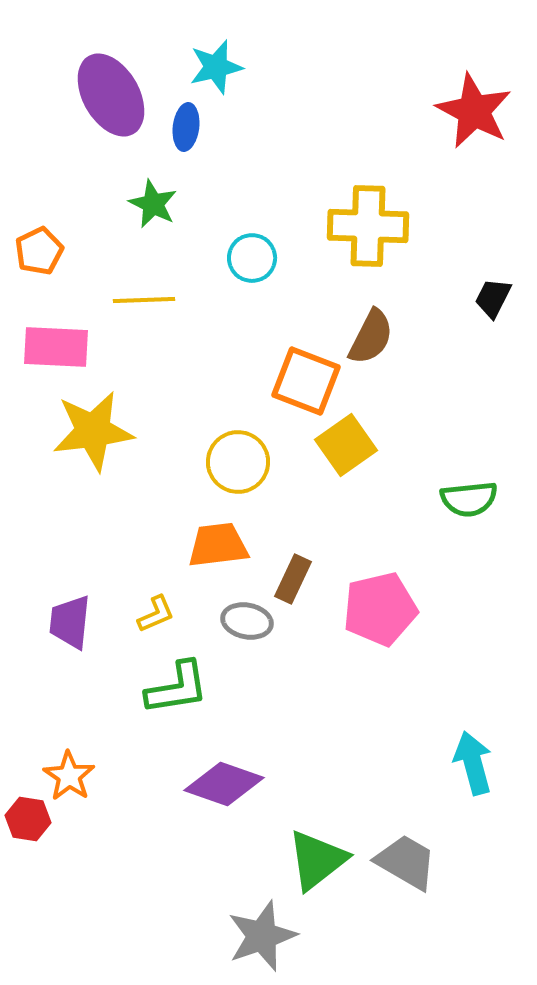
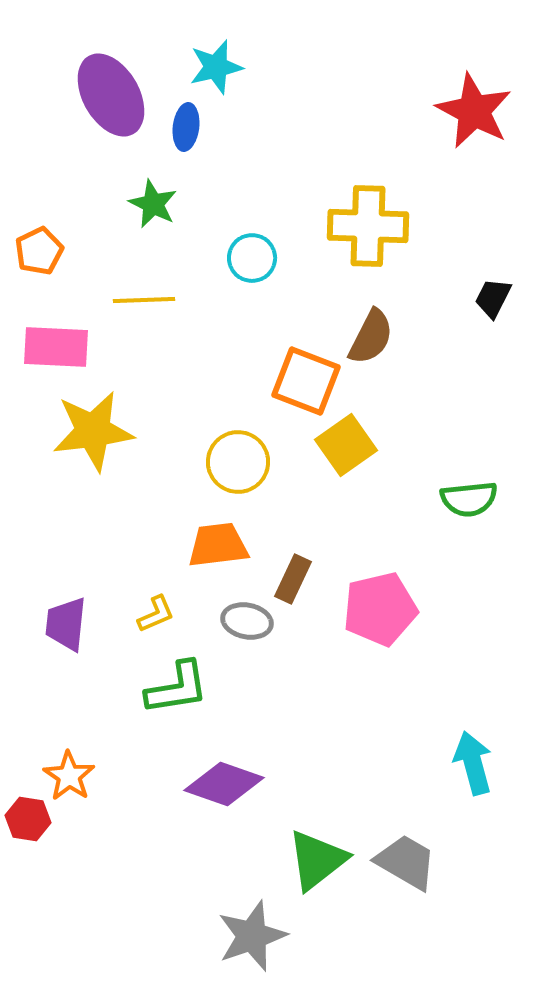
purple trapezoid: moved 4 px left, 2 px down
gray star: moved 10 px left
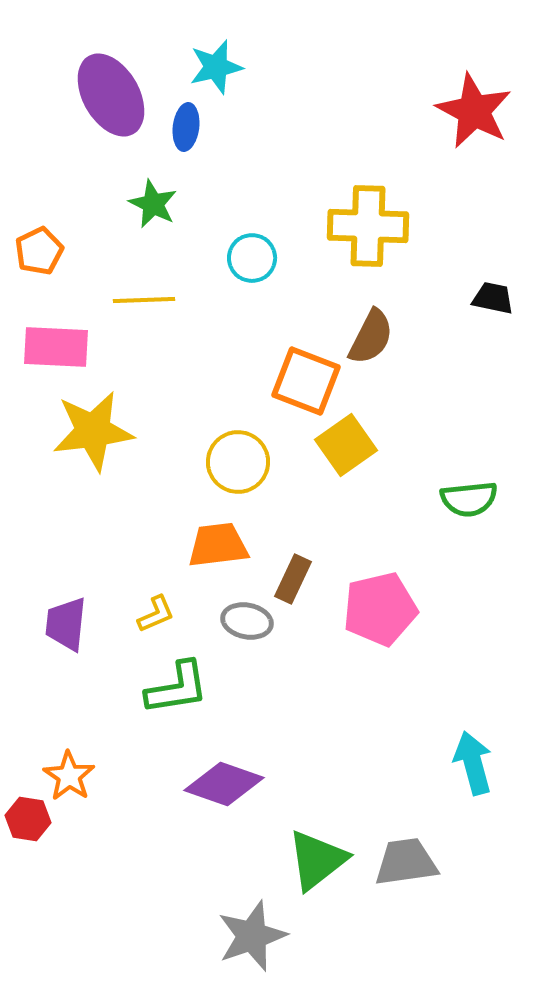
black trapezoid: rotated 75 degrees clockwise
gray trapezoid: rotated 38 degrees counterclockwise
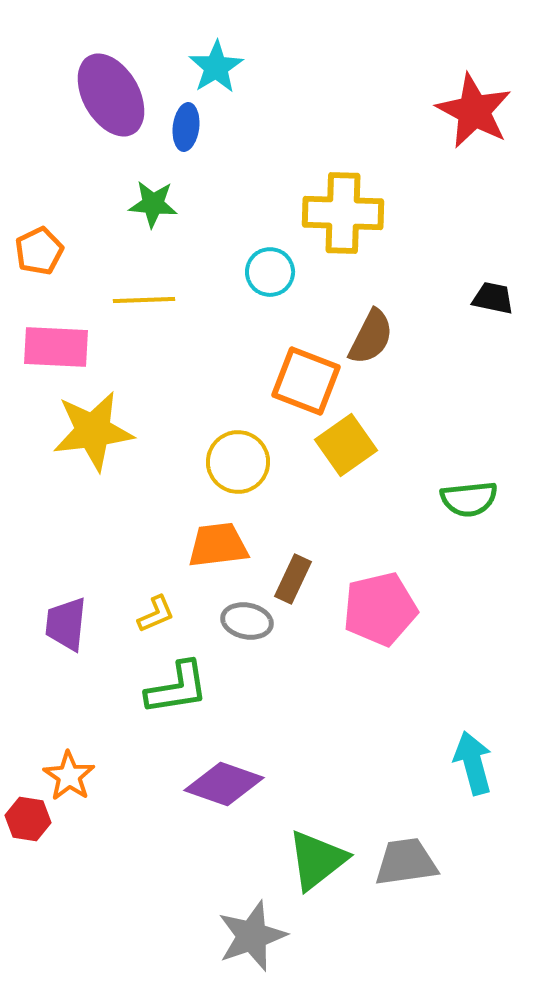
cyan star: rotated 18 degrees counterclockwise
green star: rotated 21 degrees counterclockwise
yellow cross: moved 25 px left, 13 px up
cyan circle: moved 18 px right, 14 px down
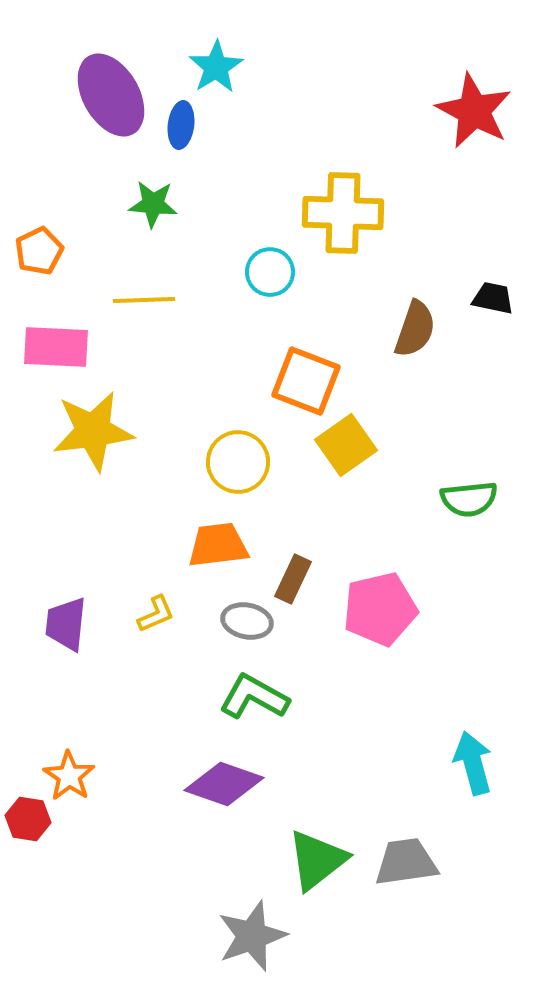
blue ellipse: moved 5 px left, 2 px up
brown semicircle: moved 44 px right, 8 px up; rotated 8 degrees counterclockwise
green L-shape: moved 77 px right, 9 px down; rotated 142 degrees counterclockwise
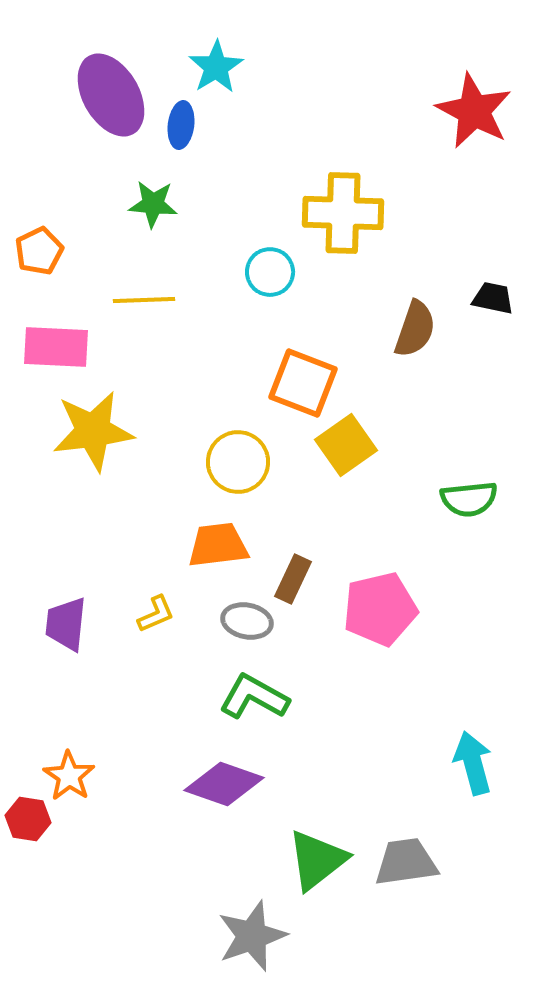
orange square: moved 3 px left, 2 px down
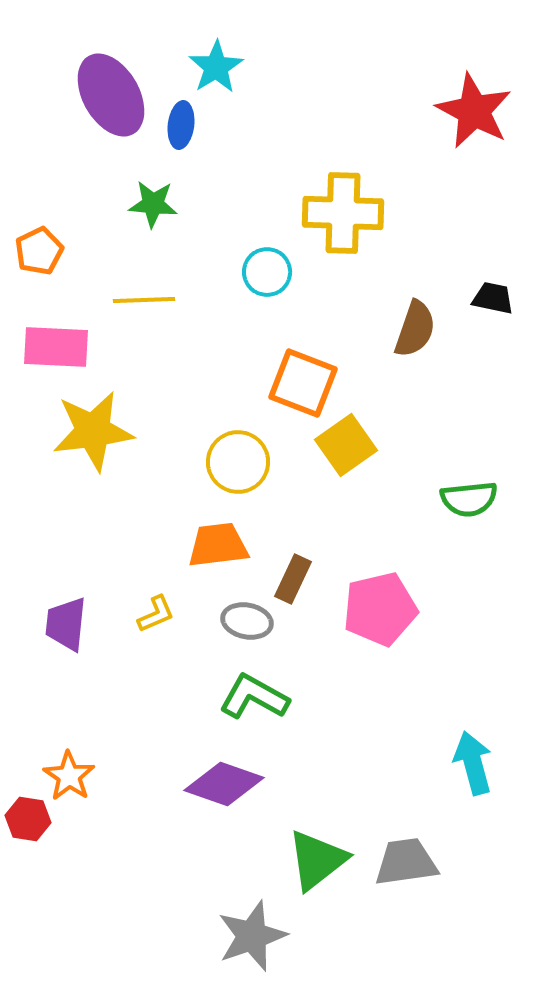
cyan circle: moved 3 px left
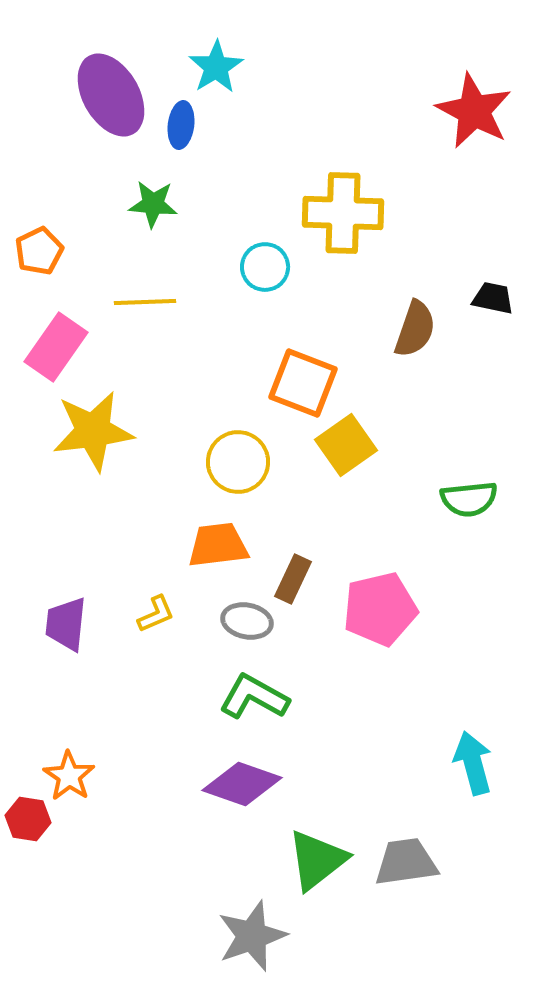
cyan circle: moved 2 px left, 5 px up
yellow line: moved 1 px right, 2 px down
pink rectangle: rotated 58 degrees counterclockwise
purple diamond: moved 18 px right
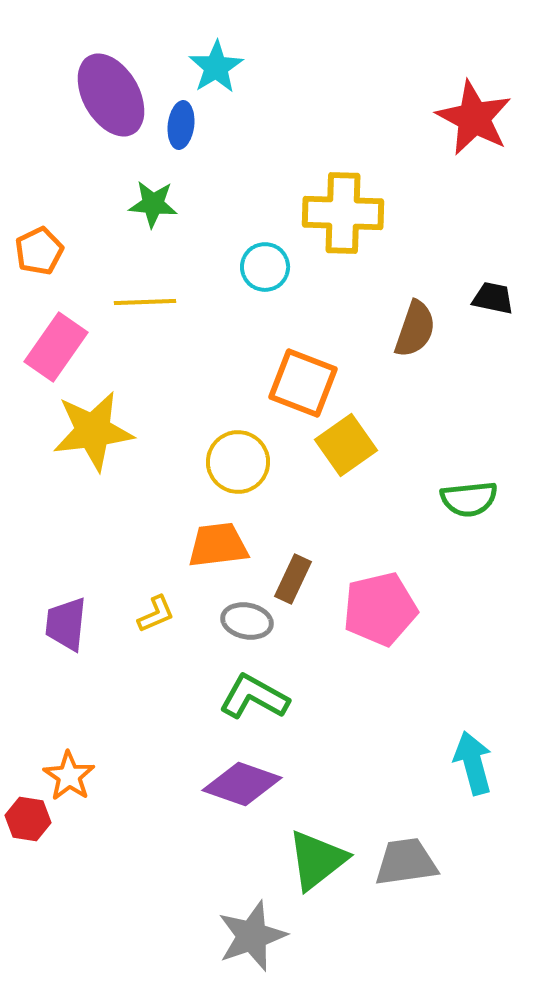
red star: moved 7 px down
